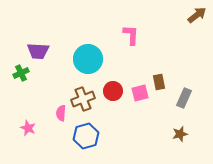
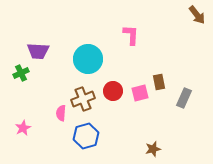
brown arrow: rotated 90 degrees clockwise
pink star: moved 5 px left; rotated 21 degrees clockwise
brown star: moved 27 px left, 15 px down
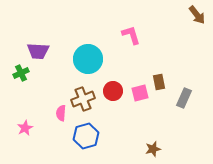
pink L-shape: rotated 20 degrees counterclockwise
pink star: moved 2 px right
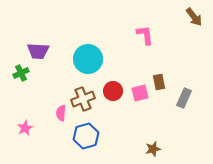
brown arrow: moved 3 px left, 2 px down
pink L-shape: moved 14 px right; rotated 10 degrees clockwise
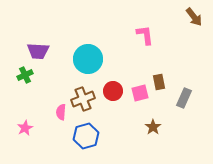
green cross: moved 4 px right, 2 px down
pink semicircle: moved 1 px up
brown star: moved 22 px up; rotated 21 degrees counterclockwise
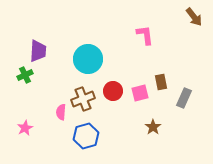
purple trapezoid: rotated 90 degrees counterclockwise
brown rectangle: moved 2 px right
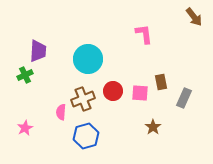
pink L-shape: moved 1 px left, 1 px up
pink square: rotated 18 degrees clockwise
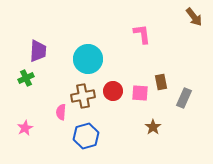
pink L-shape: moved 2 px left
green cross: moved 1 px right, 3 px down
brown cross: moved 3 px up; rotated 10 degrees clockwise
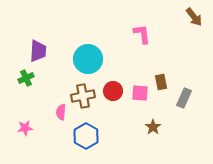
pink star: rotated 21 degrees clockwise
blue hexagon: rotated 15 degrees counterclockwise
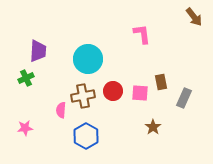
pink semicircle: moved 2 px up
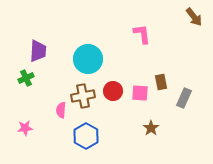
brown star: moved 2 px left, 1 px down
